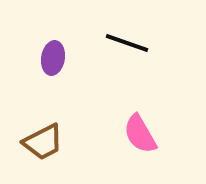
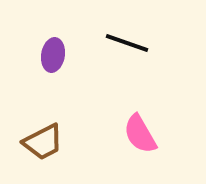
purple ellipse: moved 3 px up
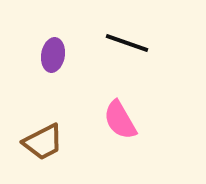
pink semicircle: moved 20 px left, 14 px up
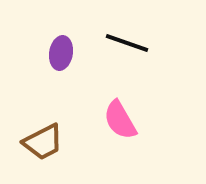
purple ellipse: moved 8 px right, 2 px up
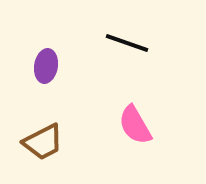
purple ellipse: moved 15 px left, 13 px down
pink semicircle: moved 15 px right, 5 px down
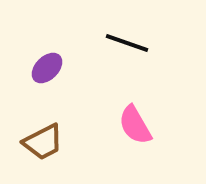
purple ellipse: moved 1 px right, 2 px down; rotated 36 degrees clockwise
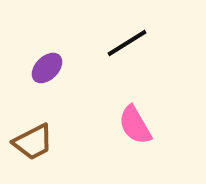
black line: rotated 51 degrees counterclockwise
brown trapezoid: moved 10 px left
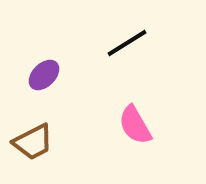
purple ellipse: moved 3 px left, 7 px down
